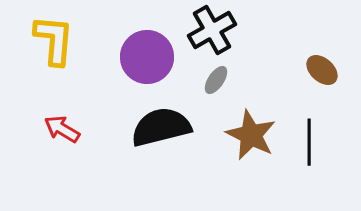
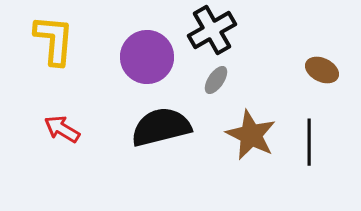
brown ellipse: rotated 16 degrees counterclockwise
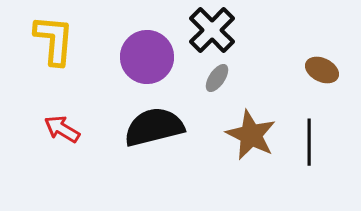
black cross: rotated 15 degrees counterclockwise
gray ellipse: moved 1 px right, 2 px up
black semicircle: moved 7 px left
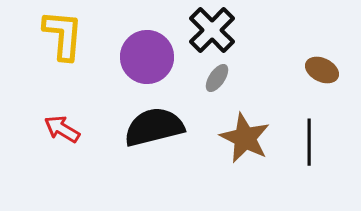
yellow L-shape: moved 9 px right, 5 px up
brown star: moved 6 px left, 3 px down
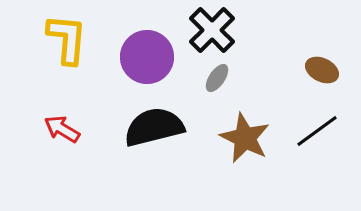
yellow L-shape: moved 4 px right, 4 px down
black line: moved 8 px right, 11 px up; rotated 54 degrees clockwise
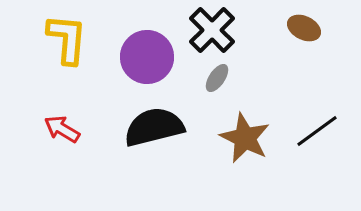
brown ellipse: moved 18 px left, 42 px up
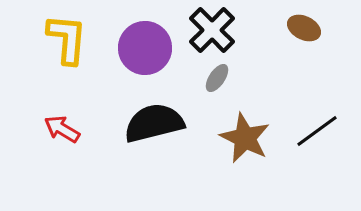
purple circle: moved 2 px left, 9 px up
black semicircle: moved 4 px up
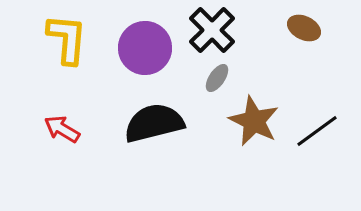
brown star: moved 9 px right, 17 px up
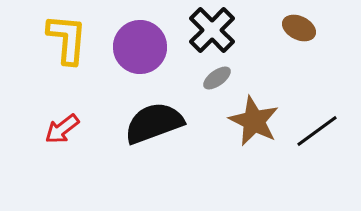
brown ellipse: moved 5 px left
purple circle: moved 5 px left, 1 px up
gray ellipse: rotated 20 degrees clockwise
black semicircle: rotated 6 degrees counterclockwise
red arrow: rotated 69 degrees counterclockwise
